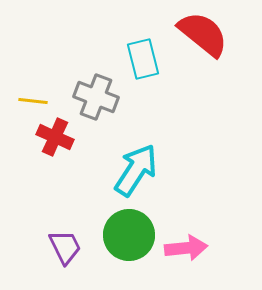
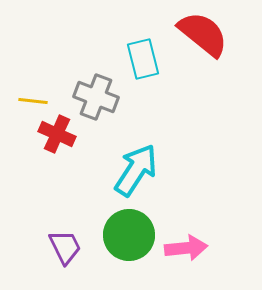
red cross: moved 2 px right, 3 px up
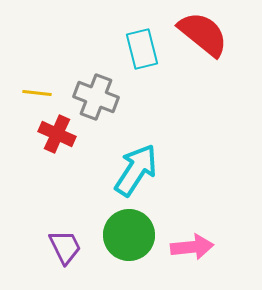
cyan rectangle: moved 1 px left, 10 px up
yellow line: moved 4 px right, 8 px up
pink arrow: moved 6 px right, 1 px up
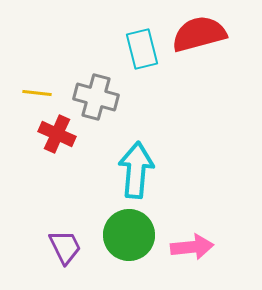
red semicircle: moved 4 px left; rotated 54 degrees counterclockwise
gray cross: rotated 6 degrees counterclockwise
cyan arrow: rotated 28 degrees counterclockwise
